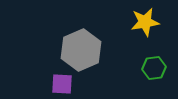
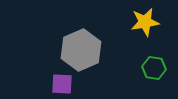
green hexagon: rotated 15 degrees clockwise
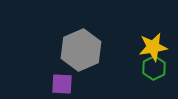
yellow star: moved 8 px right, 25 px down
green hexagon: rotated 25 degrees clockwise
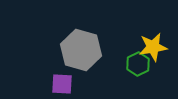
gray hexagon: rotated 21 degrees counterclockwise
green hexagon: moved 16 px left, 4 px up
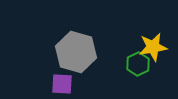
gray hexagon: moved 5 px left, 2 px down
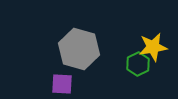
gray hexagon: moved 3 px right, 3 px up
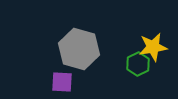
purple square: moved 2 px up
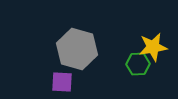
gray hexagon: moved 2 px left
green hexagon: rotated 25 degrees clockwise
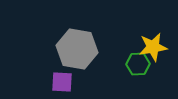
gray hexagon: rotated 6 degrees counterclockwise
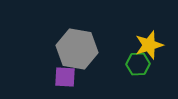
yellow star: moved 4 px left, 2 px up; rotated 8 degrees counterclockwise
purple square: moved 3 px right, 5 px up
